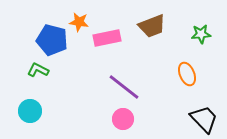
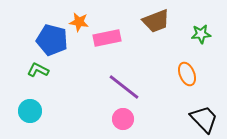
brown trapezoid: moved 4 px right, 5 px up
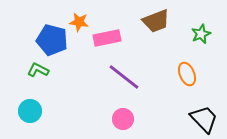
green star: rotated 18 degrees counterclockwise
purple line: moved 10 px up
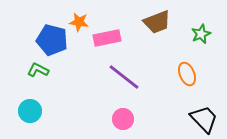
brown trapezoid: moved 1 px right, 1 px down
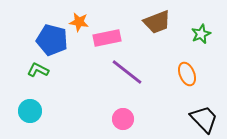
purple line: moved 3 px right, 5 px up
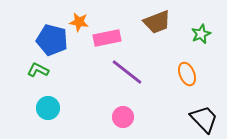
cyan circle: moved 18 px right, 3 px up
pink circle: moved 2 px up
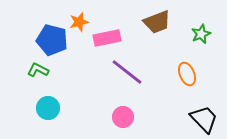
orange star: rotated 24 degrees counterclockwise
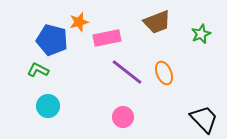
orange ellipse: moved 23 px left, 1 px up
cyan circle: moved 2 px up
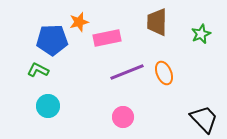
brown trapezoid: rotated 112 degrees clockwise
blue pentagon: rotated 16 degrees counterclockwise
purple line: rotated 60 degrees counterclockwise
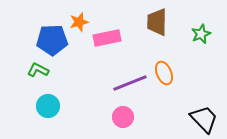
purple line: moved 3 px right, 11 px down
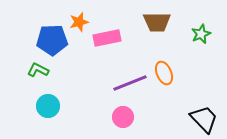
brown trapezoid: rotated 92 degrees counterclockwise
